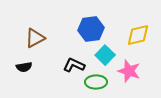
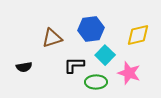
brown triangle: moved 17 px right; rotated 10 degrees clockwise
black L-shape: rotated 25 degrees counterclockwise
pink star: moved 2 px down
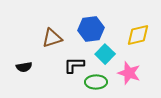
cyan square: moved 1 px up
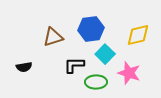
brown triangle: moved 1 px right, 1 px up
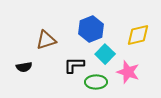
blue hexagon: rotated 15 degrees counterclockwise
brown triangle: moved 7 px left, 3 px down
pink star: moved 1 px left, 1 px up
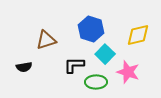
blue hexagon: rotated 20 degrees counterclockwise
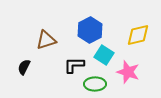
blue hexagon: moved 1 px left, 1 px down; rotated 15 degrees clockwise
cyan square: moved 1 px left, 1 px down; rotated 12 degrees counterclockwise
black semicircle: rotated 126 degrees clockwise
green ellipse: moved 1 px left, 2 px down
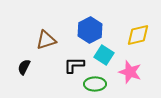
pink star: moved 2 px right
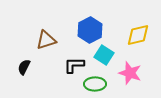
pink star: moved 1 px down
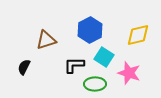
cyan square: moved 2 px down
pink star: moved 1 px left
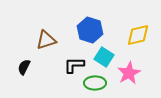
blue hexagon: rotated 15 degrees counterclockwise
pink star: rotated 25 degrees clockwise
green ellipse: moved 1 px up
